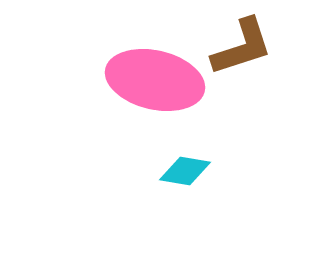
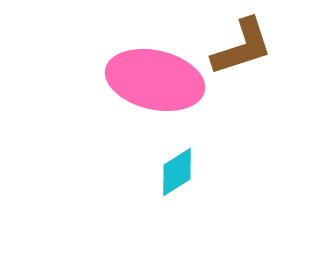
cyan diamond: moved 8 px left, 1 px down; rotated 42 degrees counterclockwise
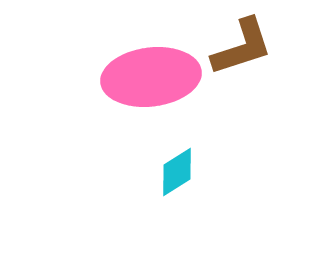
pink ellipse: moved 4 px left, 3 px up; rotated 20 degrees counterclockwise
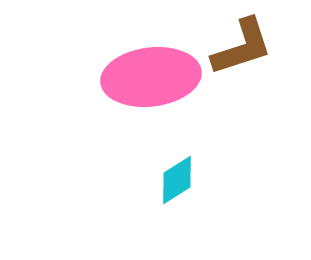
cyan diamond: moved 8 px down
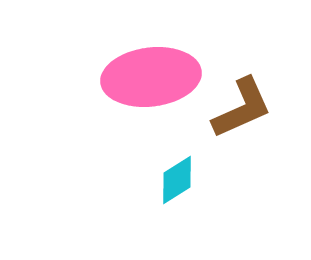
brown L-shape: moved 61 px down; rotated 6 degrees counterclockwise
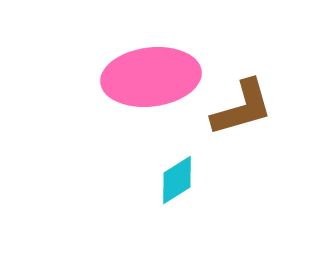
brown L-shape: rotated 8 degrees clockwise
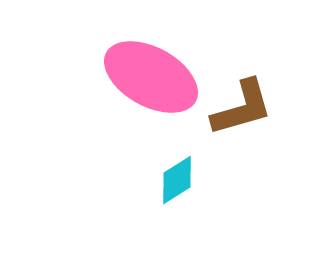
pink ellipse: rotated 36 degrees clockwise
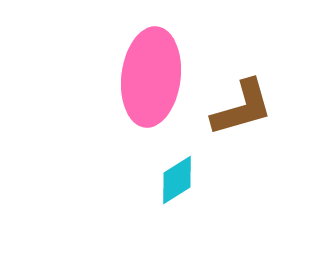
pink ellipse: rotated 68 degrees clockwise
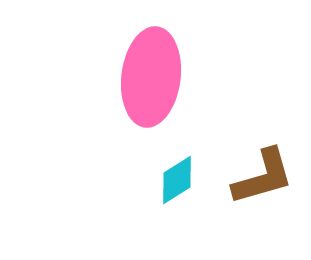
brown L-shape: moved 21 px right, 69 px down
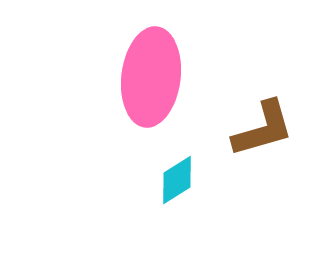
brown L-shape: moved 48 px up
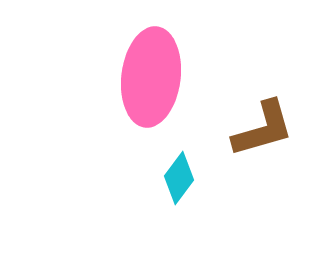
cyan diamond: moved 2 px right, 2 px up; rotated 21 degrees counterclockwise
